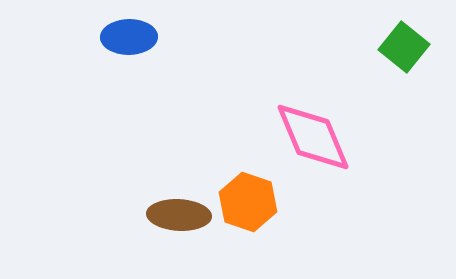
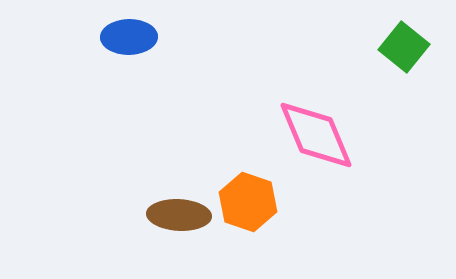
pink diamond: moved 3 px right, 2 px up
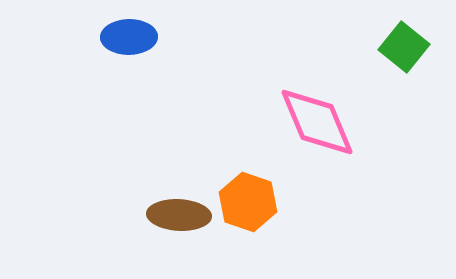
pink diamond: moved 1 px right, 13 px up
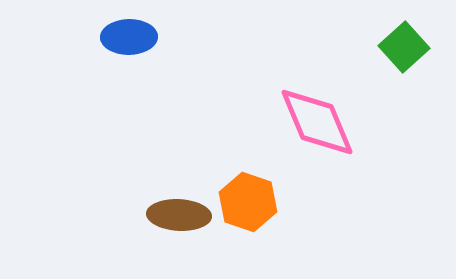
green square: rotated 9 degrees clockwise
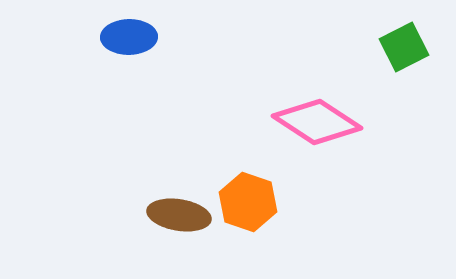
green square: rotated 15 degrees clockwise
pink diamond: rotated 34 degrees counterclockwise
brown ellipse: rotated 6 degrees clockwise
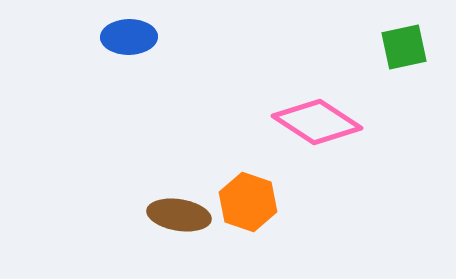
green square: rotated 15 degrees clockwise
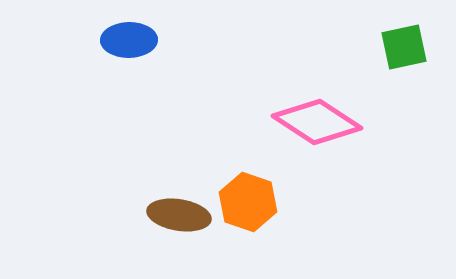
blue ellipse: moved 3 px down
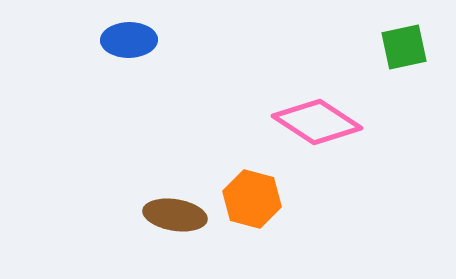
orange hexagon: moved 4 px right, 3 px up; rotated 4 degrees counterclockwise
brown ellipse: moved 4 px left
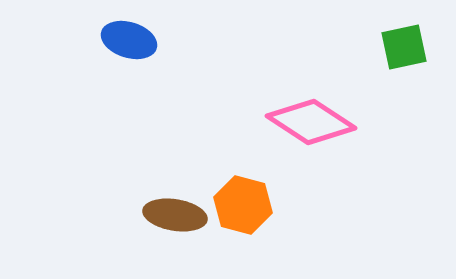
blue ellipse: rotated 18 degrees clockwise
pink diamond: moved 6 px left
orange hexagon: moved 9 px left, 6 px down
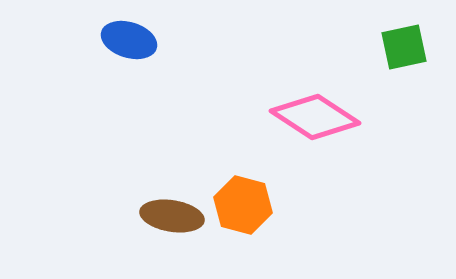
pink diamond: moved 4 px right, 5 px up
brown ellipse: moved 3 px left, 1 px down
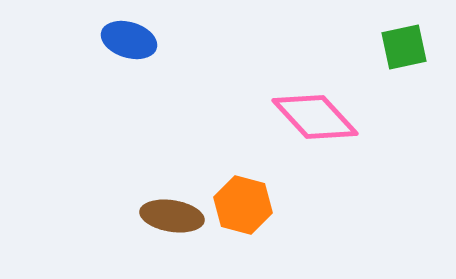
pink diamond: rotated 14 degrees clockwise
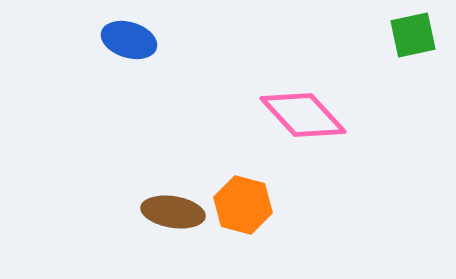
green square: moved 9 px right, 12 px up
pink diamond: moved 12 px left, 2 px up
brown ellipse: moved 1 px right, 4 px up
